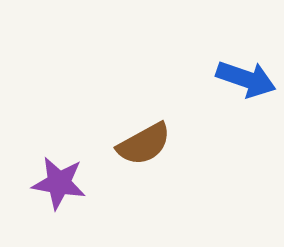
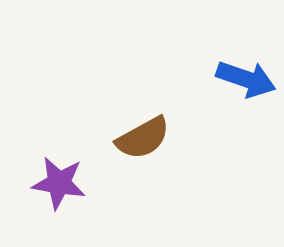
brown semicircle: moved 1 px left, 6 px up
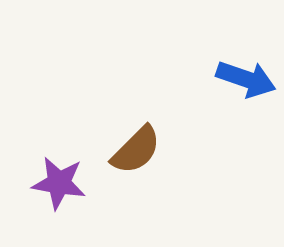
brown semicircle: moved 7 px left, 12 px down; rotated 16 degrees counterclockwise
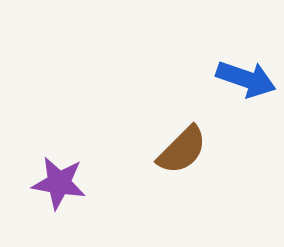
brown semicircle: moved 46 px right
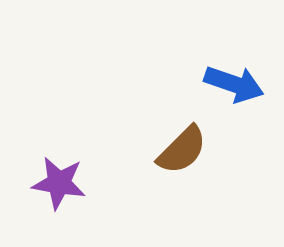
blue arrow: moved 12 px left, 5 px down
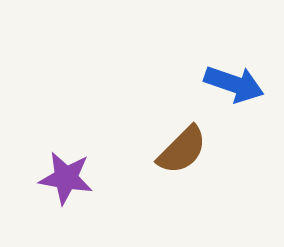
purple star: moved 7 px right, 5 px up
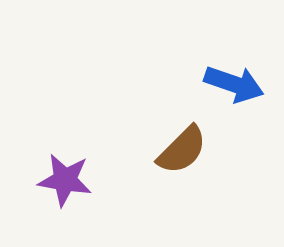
purple star: moved 1 px left, 2 px down
